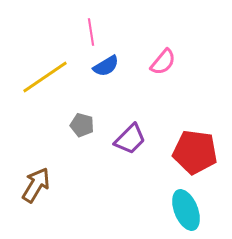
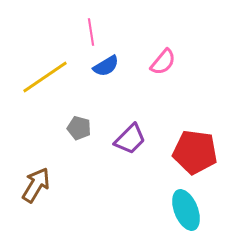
gray pentagon: moved 3 px left, 3 px down
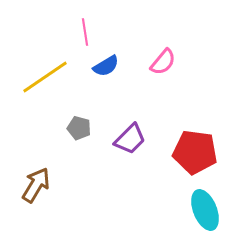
pink line: moved 6 px left
cyan ellipse: moved 19 px right
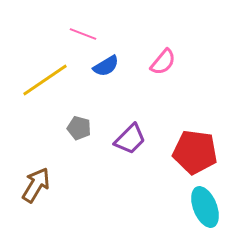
pink line: moved 2 px left, 2 px down; rotated 60 degrees counterclockwise
yellow line: moved 3 px down
cyan ellipse: moved 3 px up
